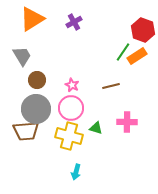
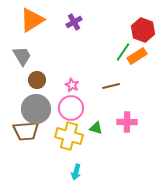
orange triangle: moved 1 px down
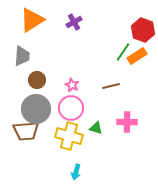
gray trapezoid: rotated 35 degrees clockwise
